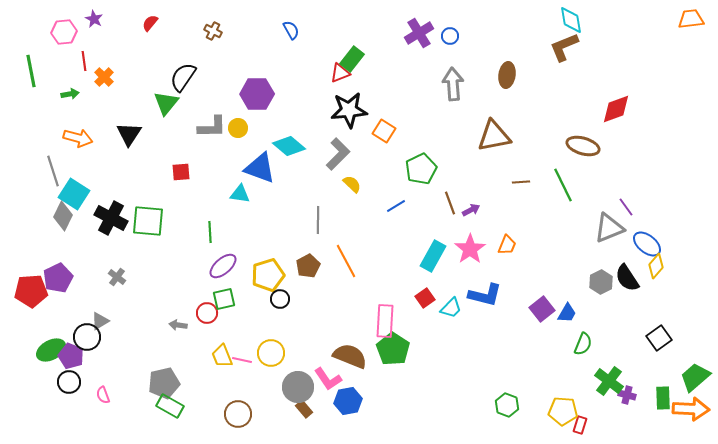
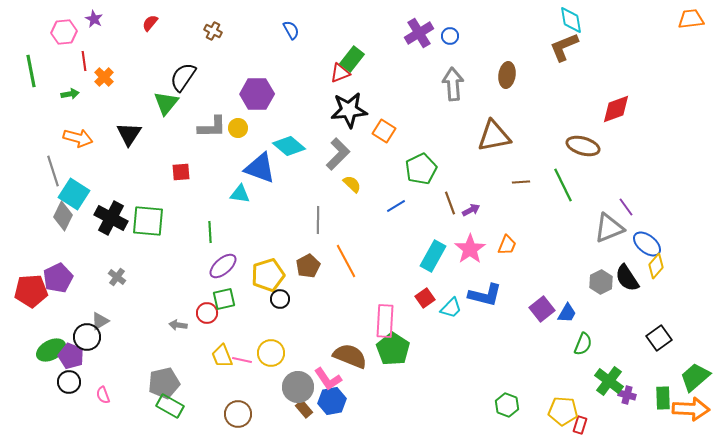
blue hexagon at (348, 401): moved 16 px left
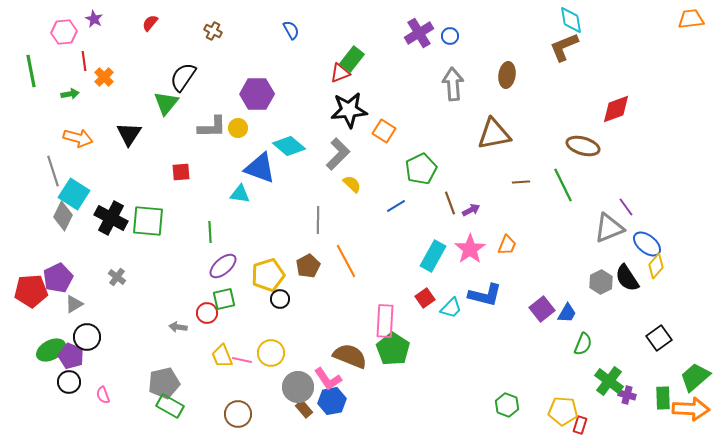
brown triangle at (494, 136): moved 2 px up
gray triangle at (100, 321): moved 26 px left, 17 px up
gray arrow at (178, 325): moved 2 px down
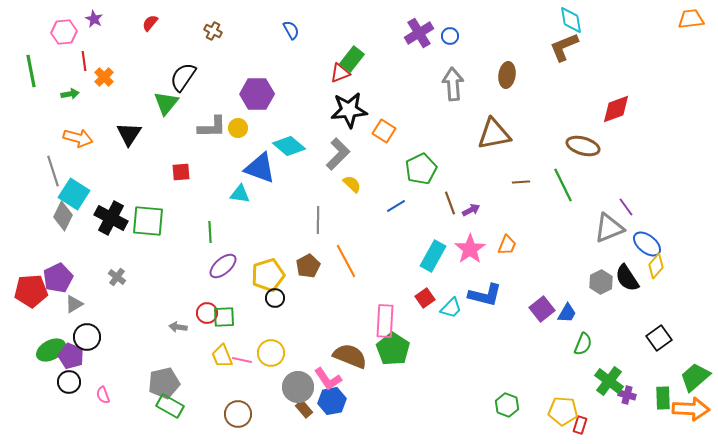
green square at (224, 299): moved 18 px down; rotated 10 degrees clockwise
black circle at (280, 299): moved 5 px left, 1 px up
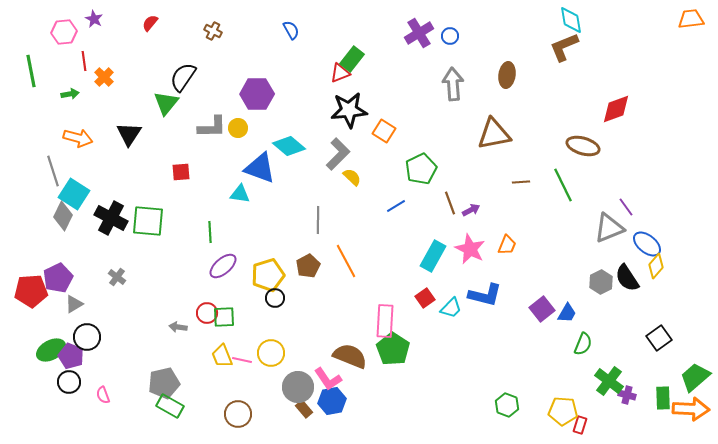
yellow semicircle at (352, 184): moved 7 px up
pink star at (470, 249): rotated 12 degrees counterclockwise
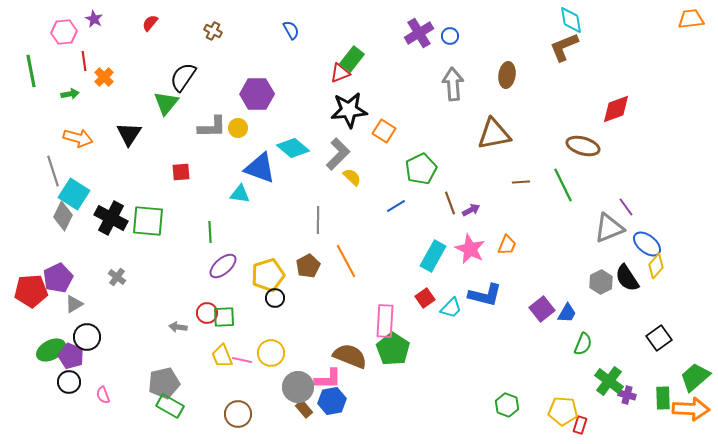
cyan diamond at (289, 146): moved 4 px right, 2 px down
pink L-shape at (328, 379): rotated 56 degrees counterclockwise
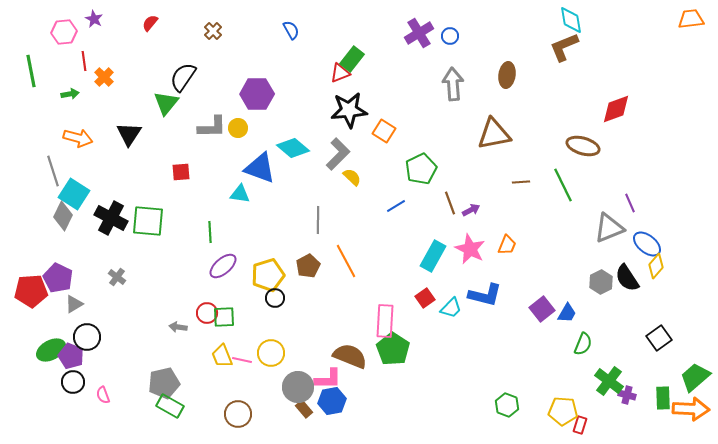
brown cross at (213, 31): rotated 18 degrees clockwise
purple line at (626, 207): moved 4 px right, 4 px up; rotated 12 degrees clockwise
purple pentagon at (58, 278): rotated 20 degrees counterclockwise
black circle at (69, 382): moved 4 px right
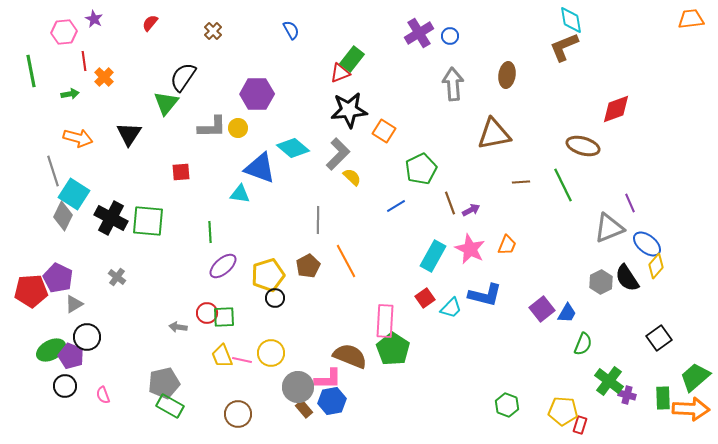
black circle at (73, 382): moved 8 px left, 4 px down
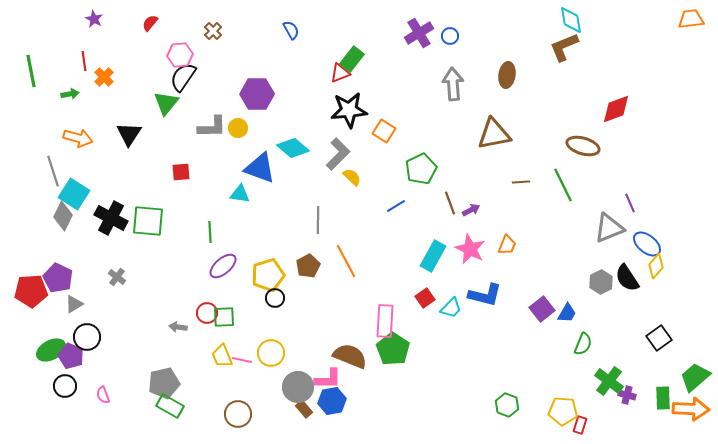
pink hexagon at (64, 32): moved 116 px right, 23 px down
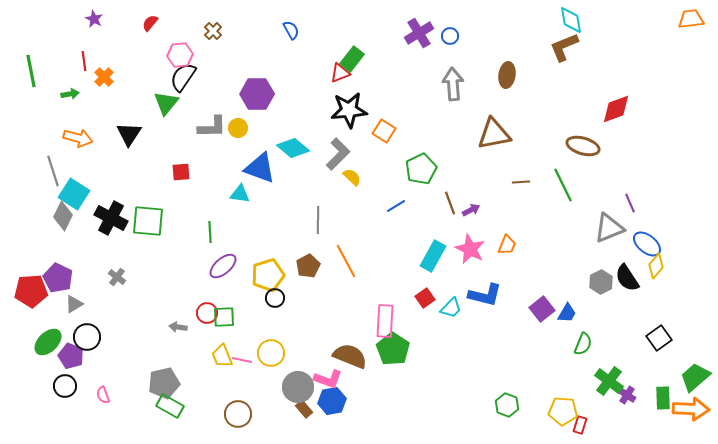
green ellipse at (51, 350): moved 3 px left, 8 px up; rotated 16 degrees counterclockwise
pink L-shape at (328, 379): rotated 20 degrees clockwise
purple cross at (627, 395): rotated 18 degrees clockwise
